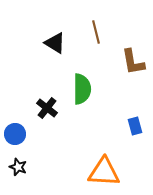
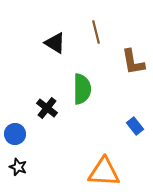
blue rectangle: rotated 24 degrees counterclockwise
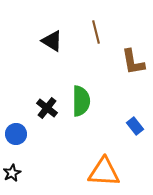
black triangle: moved 3 px left, 2 px up
green semicircle: moved 1 px left, 12 px down
blue circle: moved 1 px right
black star: moved 6 px left, 6 px down; rotated 24 degrees clockwise
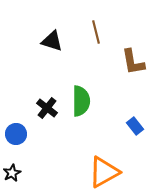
black triangle: rotated 15 degrees counterclockwise
orange triangle: rotated 32 degrees counterclockwise
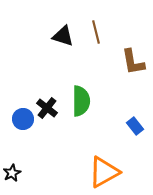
black triangle: moved 11 px right, 5 px up
blue circle: moved 7 px right, 15 px up
